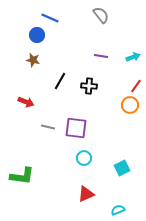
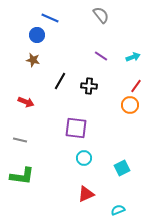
purple line: rotated 24 degrees clockwise
gray line: moved 28 px left, 13 px down
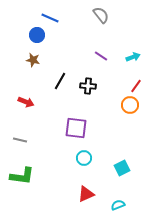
black cross: moved 1 px left
cyan semicircle: moved 5 px up
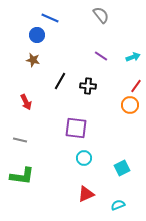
red arrow: rotated 42 degrees clockwise
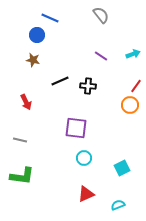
cyan arrow: moved 3 px up
black line: rotated 36 degrees clockwise
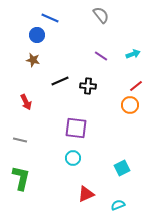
red line: rotated 16 degrees clockwise
cyan circle: moved 11 px left
green L-shape: moved 1 px left, 2 px down; rotated 85 degrees counterclockwise
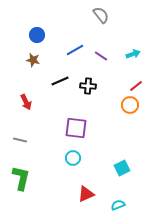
blue line: moved 25 px right, 32 px down; rotated 54 degrees counterclockwise
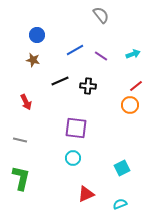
cyan semicircle: moved 2 px right, 1 px up
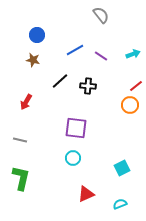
black line: rotated 18 degrees counterclockwise
red arrow: rotated 56 degrees clockwise
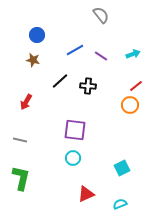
purple square: moved 1 px left, 2 px down
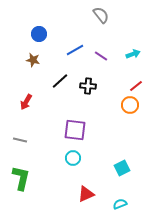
blue circle: moved 2 px right, 1 px up
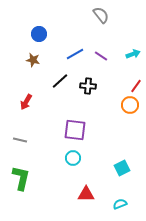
blue line: moved 4 px down
red line: rotated 16 degrees counterclockwise
red triangle: rotated 24 degrees clockwise
